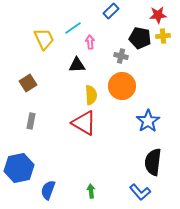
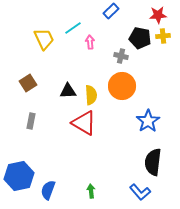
black triangle: moved 9 px left, 26 px down
blue hexagon: moved 8 px down
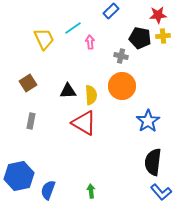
blue L-shape: moved 21 px right
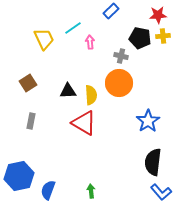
orange circle: moved 3 px left, 3 px up
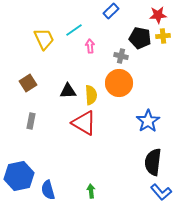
cyan line: moved 1 px right, 2 px down
pink arrow: moved 4 px down
blue semicircle: rotated 36 degrees counterclockwise
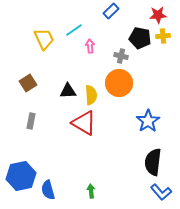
blue hexagon: moved 2 px right
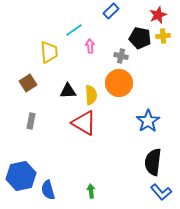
red star: rotated 18 degrees counterclockwise
yellow trapezoid: moved 5 px right, 13 px down; rotated 20 degrees clockwise
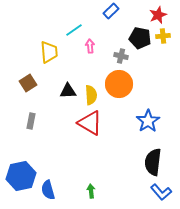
orange circle: moved 1 px down
red triangle: moved 6 px right
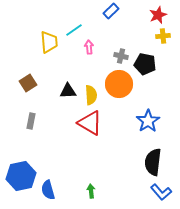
black pentagon: moved 5 px right, 26 px down
pink arrow: moved 1 px left, 1 px down
yellow trapezoid: moved 10 px up
